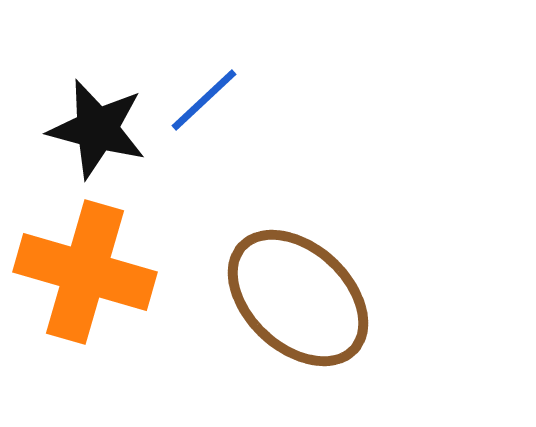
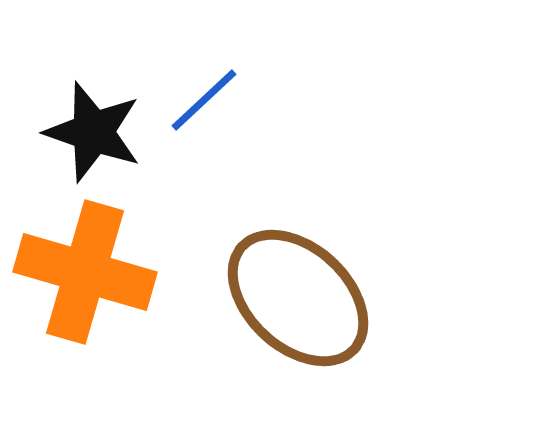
black star: moved 4 px left, 3 px down; rotated 4 degrees clockwise
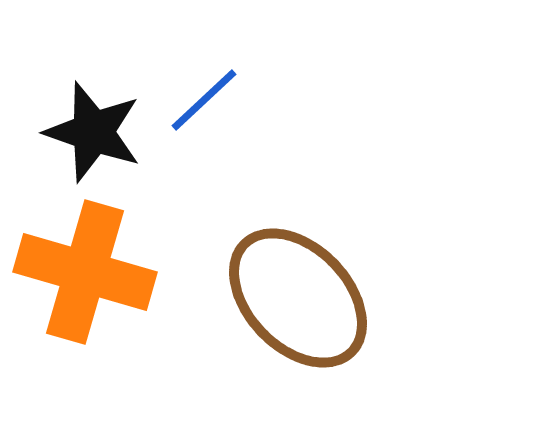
brown ellipse: rotated 3 degrees clockwise
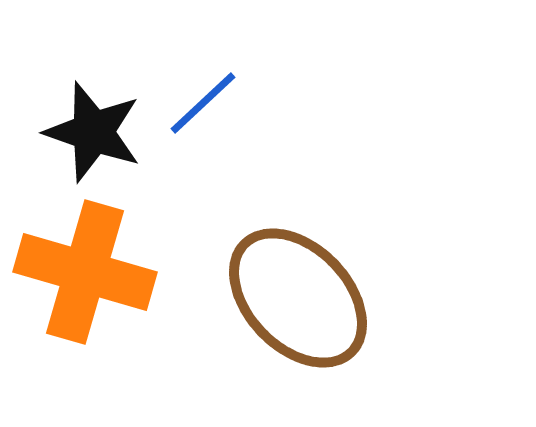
blue line: moved 1 px left, 3 px down
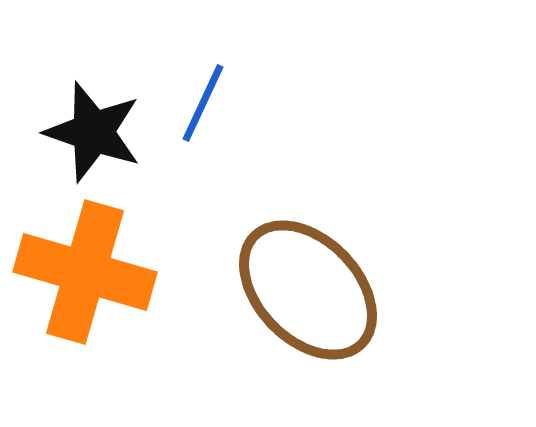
blue line: rotated 22 degrees counterclockwise
brown ellipse: moved 10 px right, 8 px up
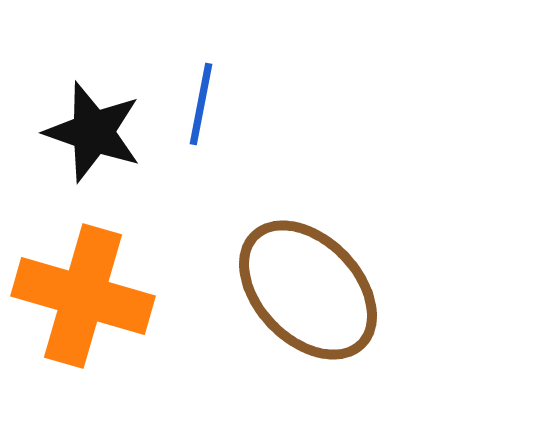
blue line: moved 2 px left, 1 px down; rotated 14 degrees counterclockwise
orange cross: moved 2 px left, 24 px down
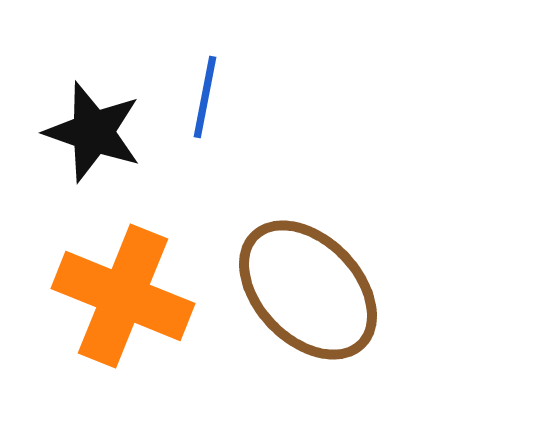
blue line: moved 4 px right, 7 px up
orange cross: moved 40 px right; rotated 6 degrees clockwise
